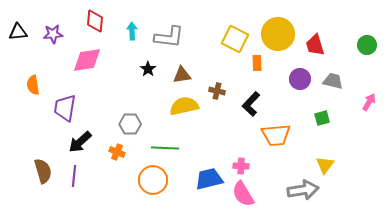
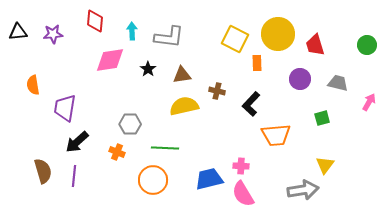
pink diamond: moved 23 px right
gray trapezoid: moved 5 px right, 2 px down
black arrow: moved 3 px left
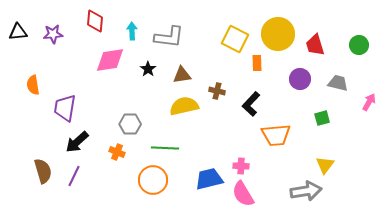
green circle: moved 8 px left
purple line: rotated 20 degrees clockwise
gray arrow: moved 3 px right, 1 px down
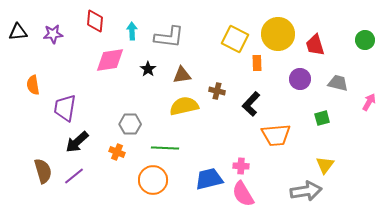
green circle: moved 6 px right, 5 px up
purple line: rotated 25 degrees clockwise
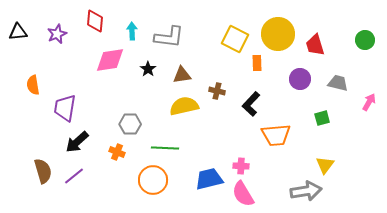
purple star: moved 4 px right; rotated 18 degrees counterclockwise
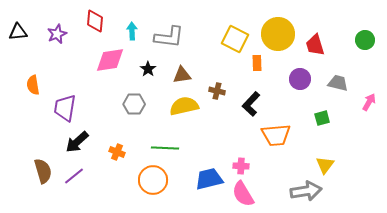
gray hexagon: moved 4 px right, 20 px up
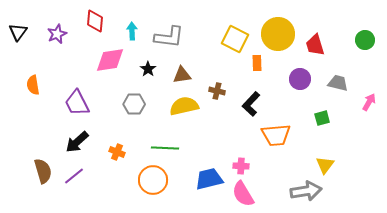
black triangle: rotated 48 degrees counterclockwise
purple trapezoid: moved 12 px right, 5 px up; rotated 36 degrees counterclockwise
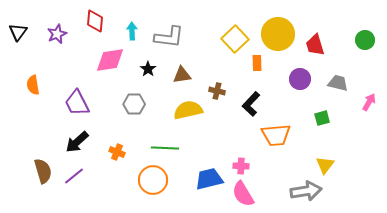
yellow square: rotated 20 degrees clockwise
yellow semicircle: moved 4 px right, 4 px down
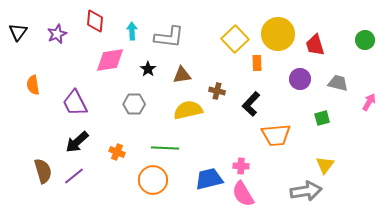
purple trapezoid: moved 2 px left
